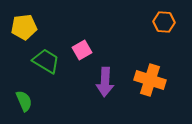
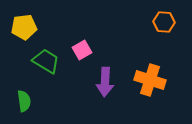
green semicircle: rotated 15 degrees clockwise
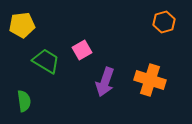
orange hexagon: rotated 20 degrees counterclockwise
yellow pentagon: moved 2 px left, 2 px up
purple arrow: rotated 16 degrees clockwise
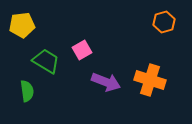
purple arrow: moved 1 px right; rotated 88 degrees counterclockwise
green semicircle: moved 3 px right, 10 px up
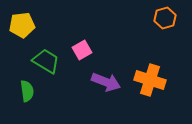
orange hexagon: moved 1 px right, 4 px up
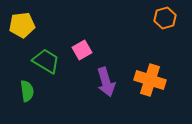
purple arrow: rotated 52 degrees clockwise
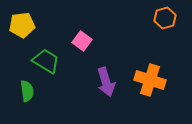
pink square: moved 9 px up; rotated 24 degrees counterclockwise
